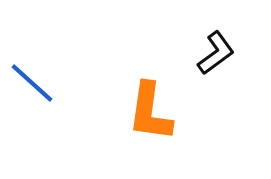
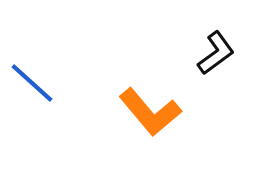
orange L-shape: rotated 48 degrees counterclockwise
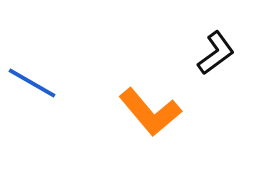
blue line: rotated 12 degrees counterclockwise
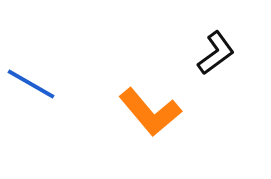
blue line: moved 1 px left, 1 px down
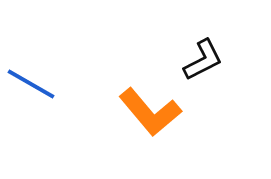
black L-shape: moved 13 px left, 7 px down; rotated 9 degrees clockwise
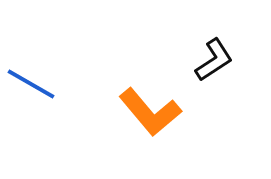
black L-shape: moved 11 px right; rotated 6 degrees counterclockwise
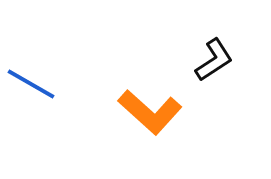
orange L-shape: rotated 8 degrees counterclockwise
